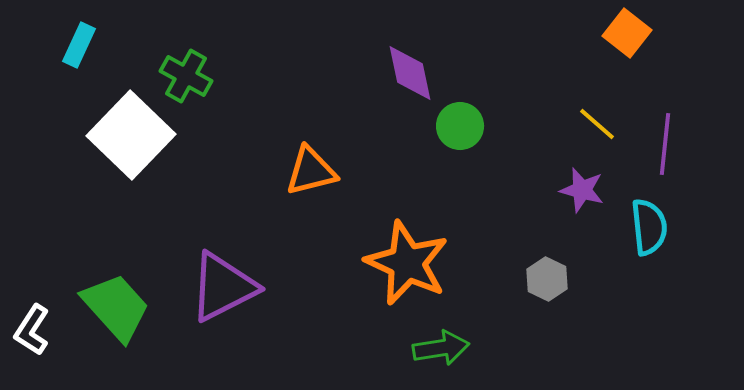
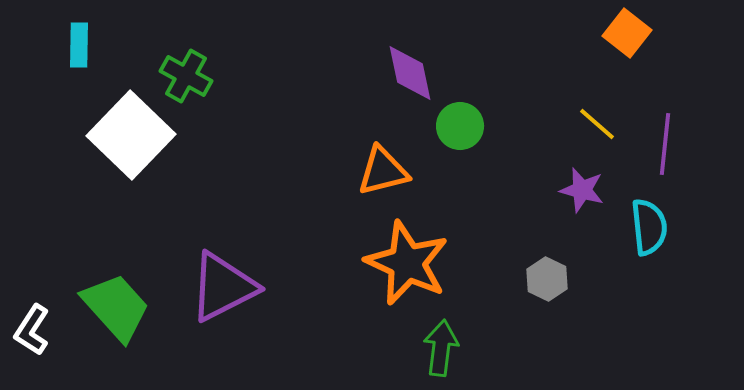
cyan rectangle: rotated 24 degrees counterclockwise
orange triangle: moved 72 px right
green arrow: rotated 74 degrees counterclockwise
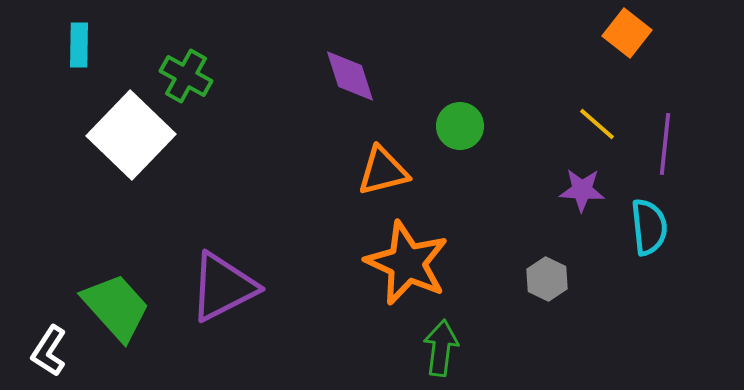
purple diamond: moved 60 px left, 3 px down; rotated 6 degrees counterclockwise
purple star: rotated 12 degrees counterclockwise
white L-shape: moved 17 px right, 21 px down
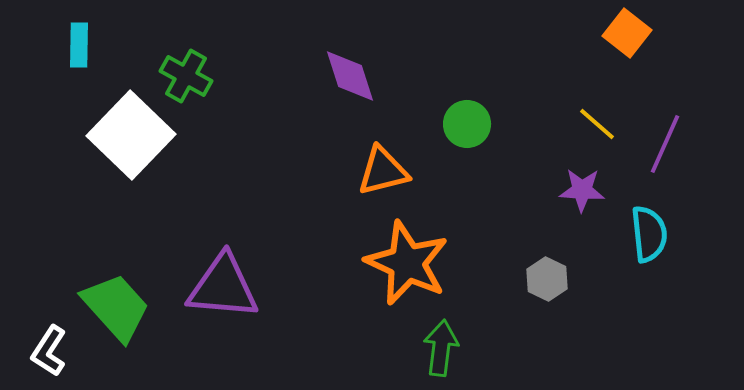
green circle: moved 7 px right, 2 px up
purple line: rotated 18 degrees clockwise
cyan semicircle: moved 7 px down
purple triangle: rotated 32 degrees clockwise
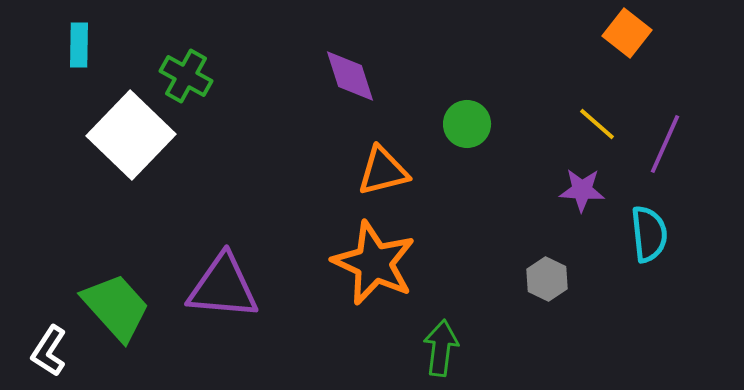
orange star: moved 33 px left
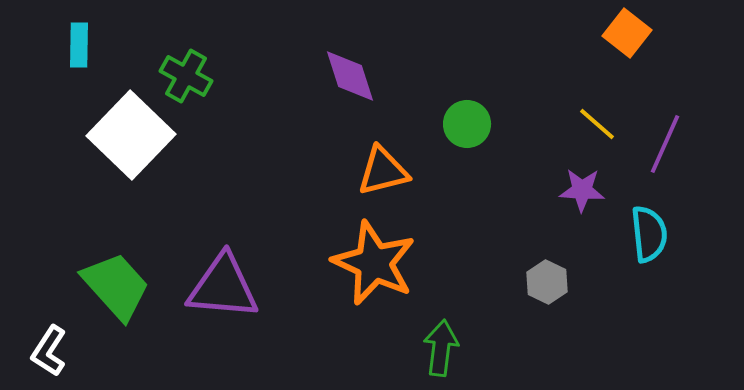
gray hexagon: moved 3 px down
green trapezoid: moved 21 px up
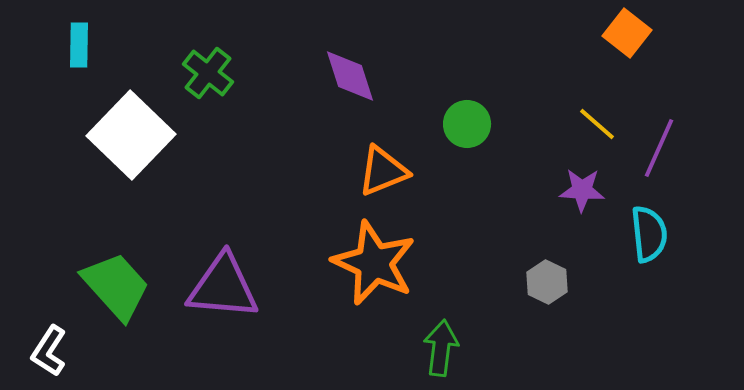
green cross: moved 22 px right, 3 px up; rotated 9 degrees clockwise
purple line: moved 6 px left, 4 px down
orange triangle: rotated 8 degrees counterclockwise
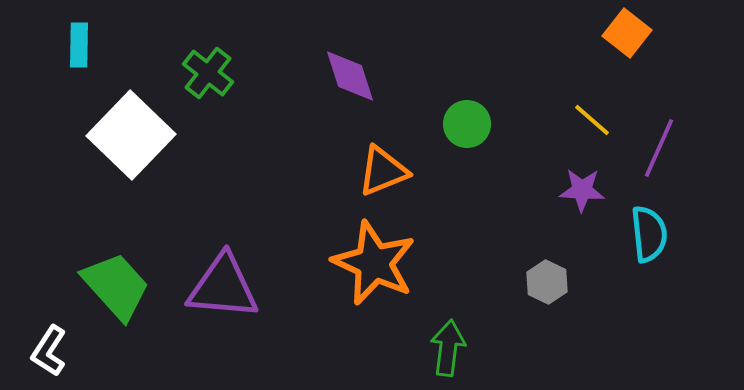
yellow line: moved 5 px left, 4 px up
green arrow: moved 7 px right
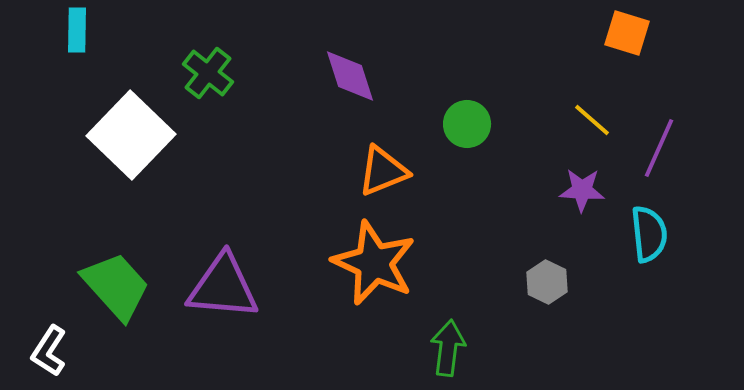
orange square: rotated 21 degrees counterclockwise
cyan rectangle: moved 2 px left, 15 px up
